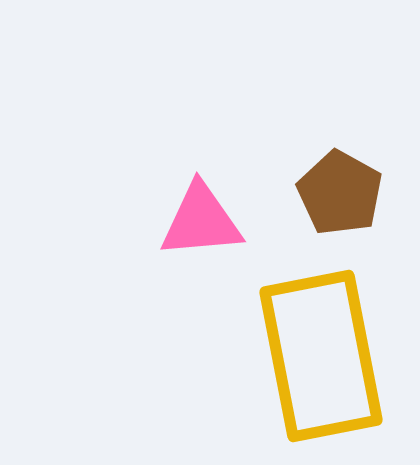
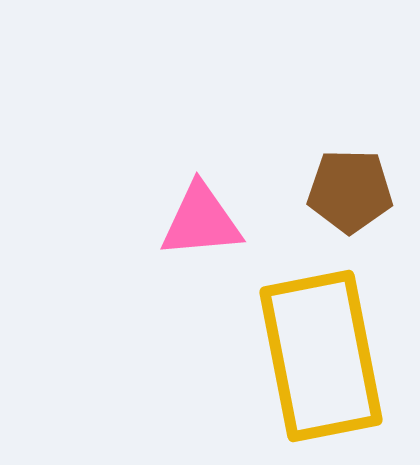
brown pentagon: moved 10 px right, 2 px up; rotated 28 degrees counterclockwise
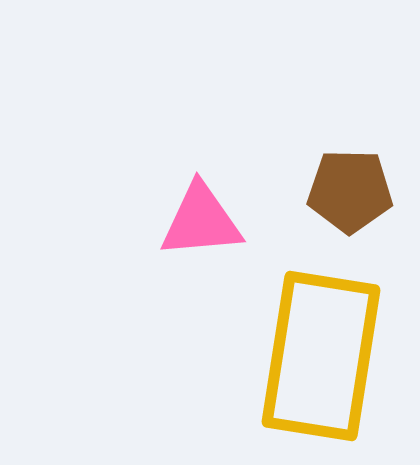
yellow rectangle: rotated 20 degrees clockwise
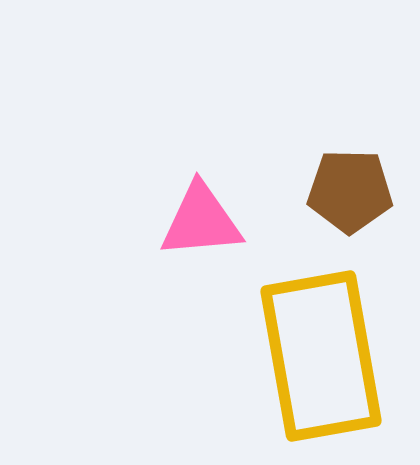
yellow rectangle: rotated 19 degrees counterclockwise
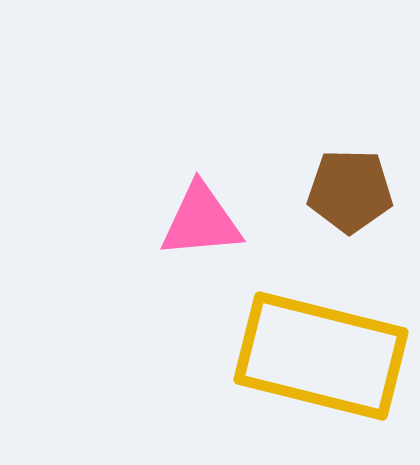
yellow rectangle: rotated 66 degrees counterclockwise
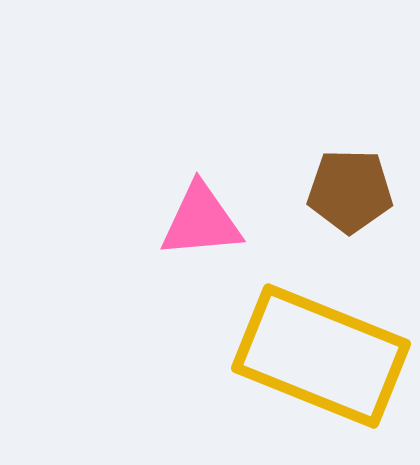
yellow rectangle: rotated 8 degrees clockwise
